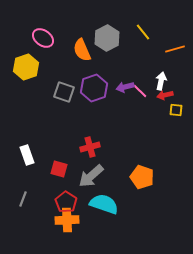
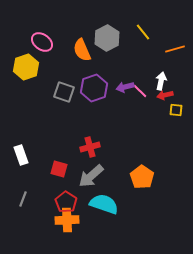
pink ellipse: moved 1 px left, 4 px down
white rectangle: moved 6 px left
orange pentagon: rotated 15 degrees clockwise
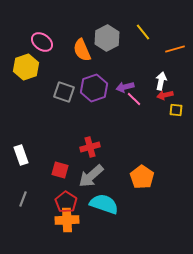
pink line: moved 6 px left, 8 px down
red square: moved 1 px right, 1 px down
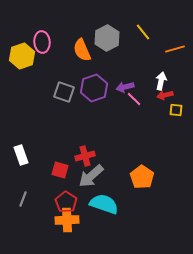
pink ellipse: rotated 50 degrees clockwise
yellow hexagon: moved 4 px left, 11 px up
red cross: moved 5 px left, 9 px down
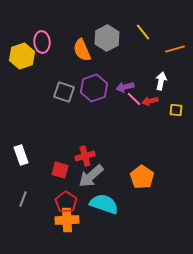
red arrow: moved 15 px left, 6 px down
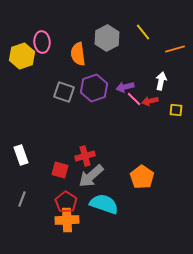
orange semicircle: moved 4 px left, 4 px down; rotated 15 degrees clockwise
gray line: moved 1 px left
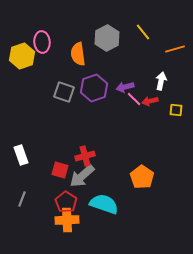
gray arrow: moved 9 px left
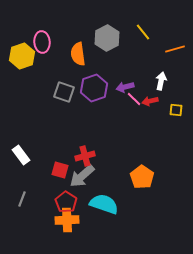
white rectangle: rotated 18 degrees counterclockwise
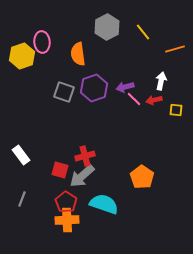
gray hexagon: moved 11 px up
red arrow: moved 4 px right, 1 px up
